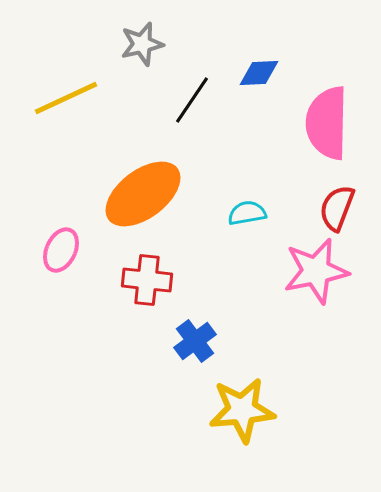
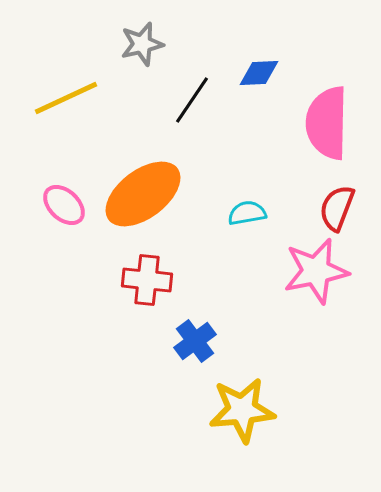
pink ellipse: moved 3 px right, 45 px up; rotated 72 degrees counterclockwise
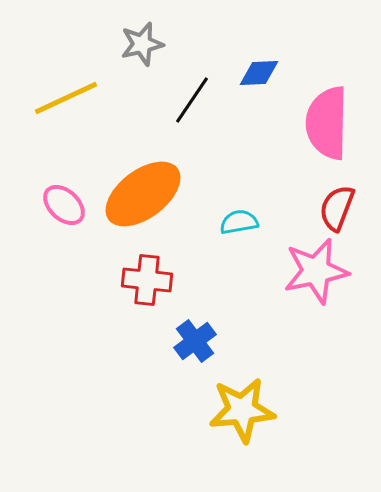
cyan semicircle: moved 8 px left, 9 px down
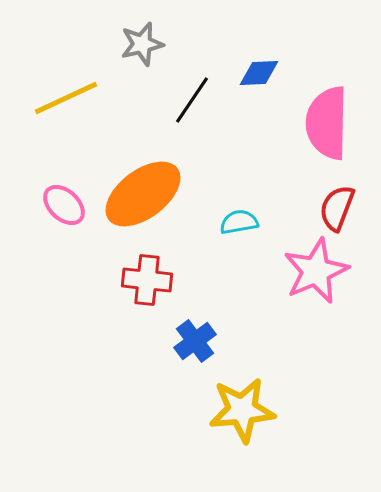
pink star: rotated 12 degrees counterclockwise
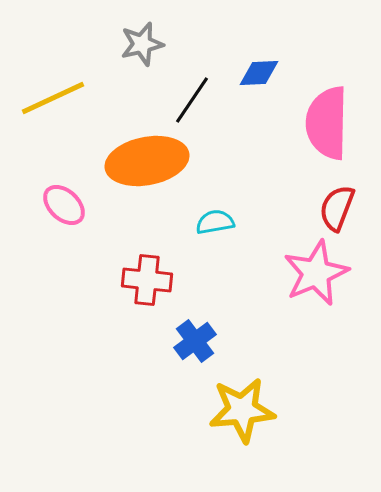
yellow line: moved 13 px left
orange ellipse: moved 4 px right, 33 px up; rotated 26 degrees clockwise
cyan semicircle: moved 24 px left
pink star: moved 2 px down
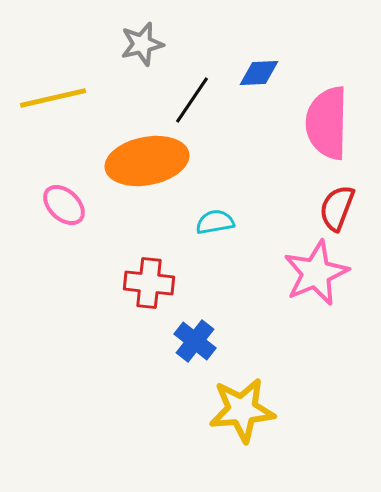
yellow line: rotated 12 degrees clockwise
red cross: moved 2 px right, 3 px down
blue cross: rotated 15 degrees counterclockwise
